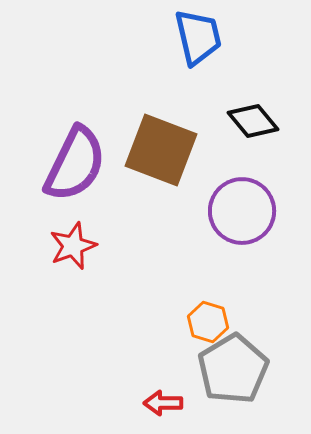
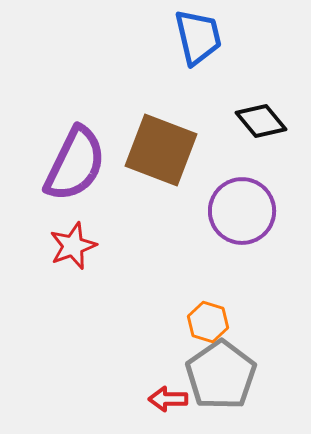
black diamond: moved 8 px right
gray pentagon: moved 12 px left, 6 px down; rotated 4 degrees counterclockwise
red arrow: moved 5 px right, 4 px up
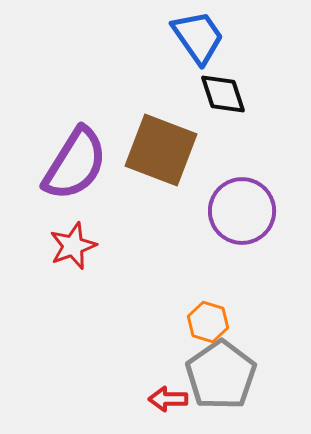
blue trapezoid: rotated 22 degrees counterclockwise
black diamond: moved 38 px left, 27 px up; rotated 21 degrees clockwise
purple semicircle: rotated 6 degrees clockwise
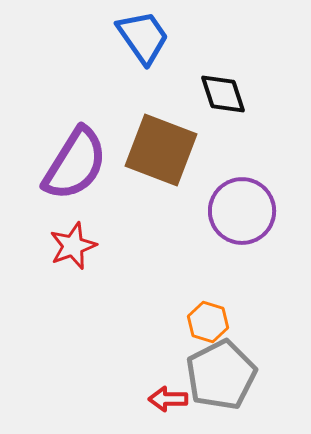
blue trapezoid: moved 55 px left
gray pentagon: rotated 8 degrees clockwise
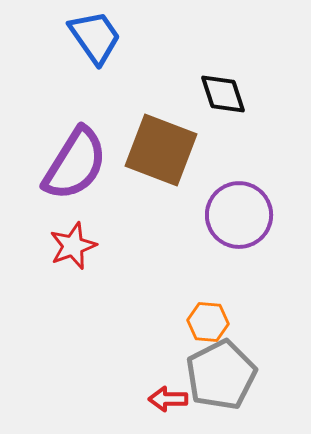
blue trapezoid: moved 48 px left
purple circle: moved 3 px left, 4 px down
orange hexagon: rotated 12 degrees counterclockwise
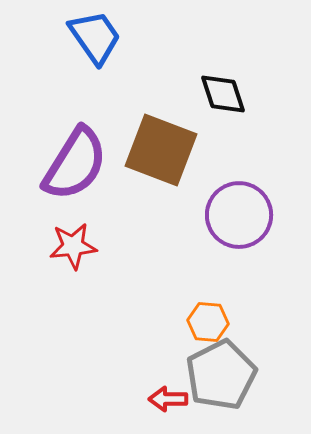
red star: rotated 15 degrees clockwise
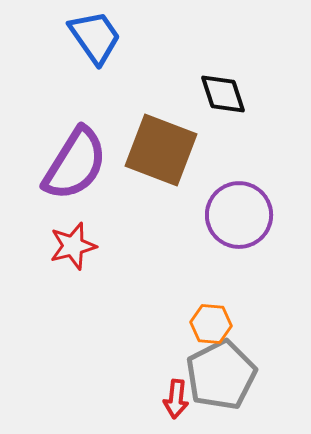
red star: rotated 9 degrees counterclockwise
orange hexagon: moved 3 px right, 2 px down
red arrow: moved 8 px right; rotated 84 degrees counterclockwise
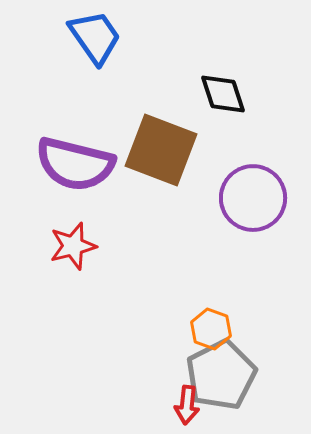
purple semicircle: rotated 72 degrees clockwise
purple circle: moved 14 px right, 17 px up
orange hexagon: moved 5 px down; rotated 15 degrees clockwise
red arrow: moved 11 px right, 6 px down
